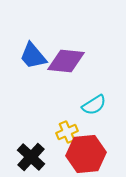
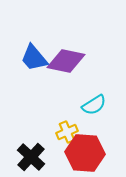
blue trapezoid: moved 1 px right, 2 px down
purple diamond: rotated 6 degrees clockwise
red hexagon: moved 1 px left, 1 px up; rotated 9 degrees clockwise
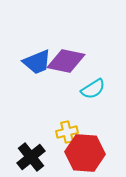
blue trapezoid: moved 3 px right, 4 px down; rotated 72 degrees counterclockwise
cyan semicircle: moved 1 px left, 16 px up
yellow cross: rotated 10 degrees clockwise
black cross: rotated 8 degrees clockwise
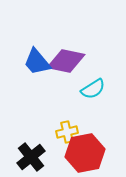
blue trapezoid: rotated 72 degrees clockwise
red hexagon: rotated 15 degrees counterclockwise
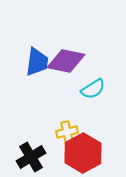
blue trapezoid: rotated 132 degrees counterclockwise
red hexagon: moved 2 px left; rotated 18 degrees counterclockwise
black cross: rotated 8 degrees clockwise
